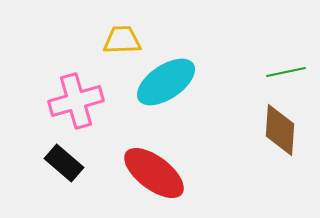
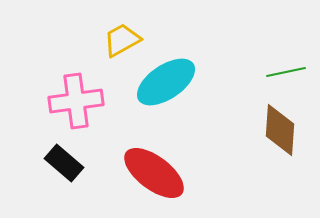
yellow trapezoid: rotated 27 degrees counterclockwise
pink cross: rotated 8 degrees clockwise
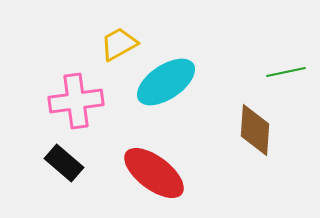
yellow trapezoid: moved 3 px left, 4 px down
brown diamond: moved 25 px left
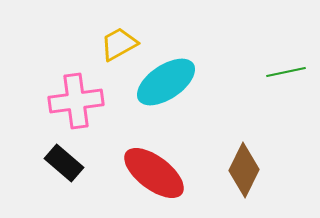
brown diamond: moved 11 px left, 40 px down; rotated 22 degrees clockwise
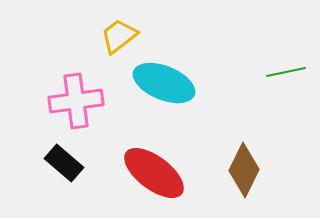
yellow trapezoid: moved 8 px up; rotated 9 degrees counterclockwise
cyan ellipse: moved 2 px left, 1 px down; rotated 56 degrees clockwise
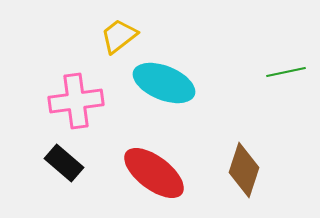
brown diamond: rotated 8 degrees counterclockwise
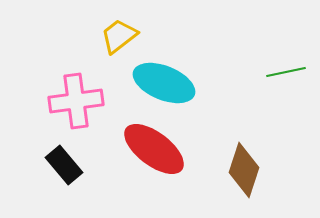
black rectangle: moved 2 px down; rotated 9 degrees clockwise
red ellipse: moved 24 px up
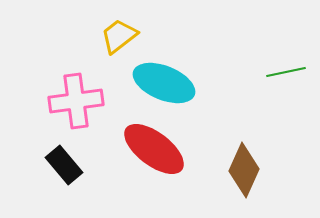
brown diamond: rotated 6 degrees clockwise
